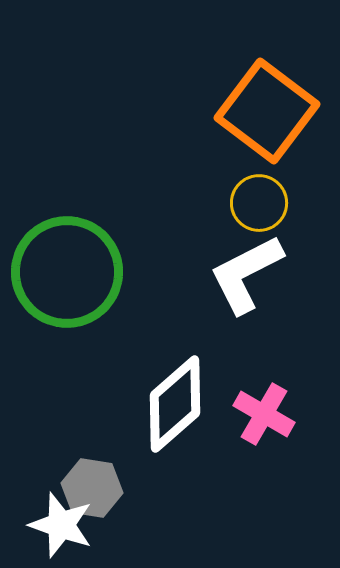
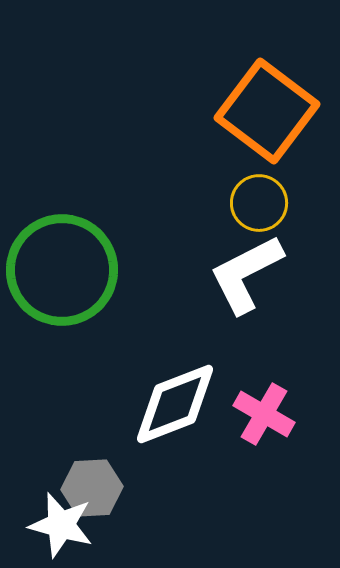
green circle: moved 5 px left, 2 px up
white diamond: rotated 20 degrees clockwise
gray hexagon: rotated 12 degrees counterclockwise
white star: rotated 4 degrees counterclockwise
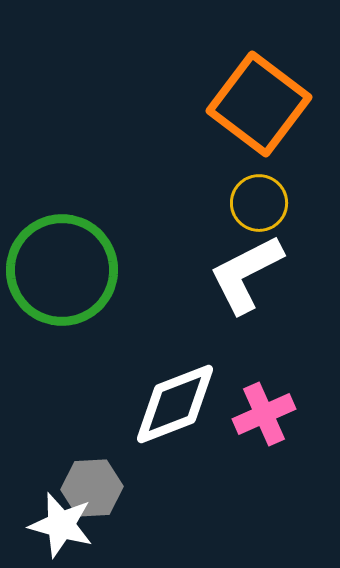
orange square: moved 8 px left, 7 px up
pink cross: rotated 36 degrees clockwise
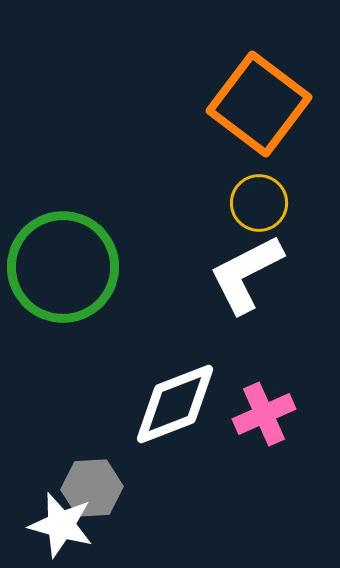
green circle: moved 1 px right, 3 px up
